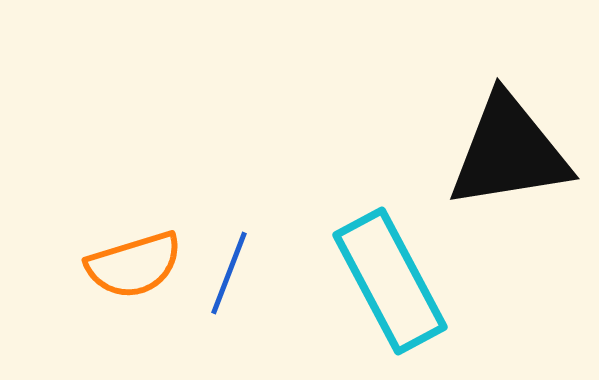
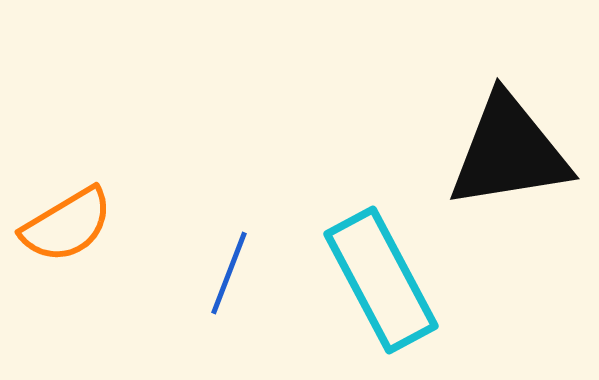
orange semicircle: moved 67 px left, 40 px up; rotated 14 degrees counterclockwise
cyan rectangle: moved 9 px left, 1 px up
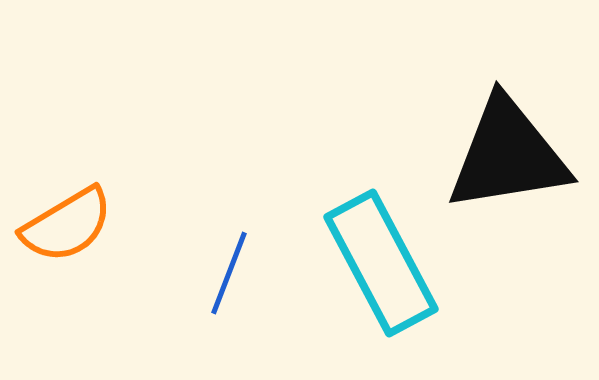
black triangle: moved 1 px left, 3 px down
cyan rectangle: moved 17 px up
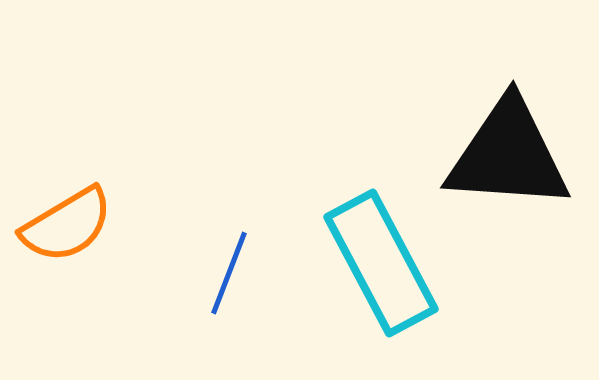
black triangle: rotated 13 degrees clockwise
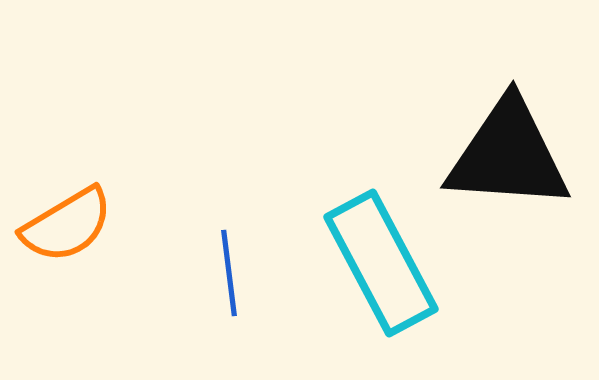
blue line: rotated 28 degrees counterclockwise
